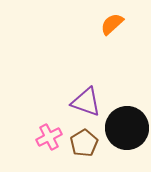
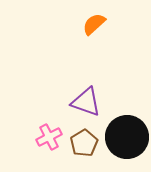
orange semicircle: moved 18 px left
black circle: moved 9 px down
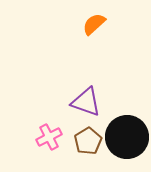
brown pentagon: moved 4 px right, 2 px up
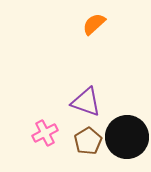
pink cross: moved 4 px left, 4 px up
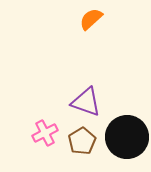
orange semicircle: moved 3 px left, 5 px up
brown pentagon: moved 6 px left
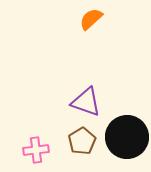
pink cross: moved 9 px left, 17 px down; rotated 20 degrees clockwise
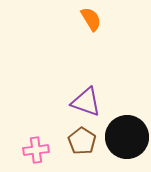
orange semicircle: rotated 100 degrees clockwise
brown pentagon: rotated 8 degrees counterclockwise
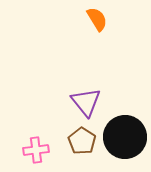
orange semicircle: moved 6 px right
purple triangle: rotated 32 degrees clockwise
black circle: moved 2 px left
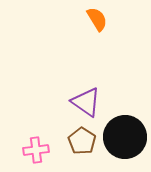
purple triangle: rotated 16 degrees counterclockwise
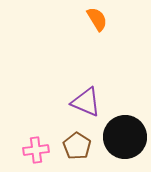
purple triangle: rotated 12 degrees counterclockwise
brown pentagon: moved 5 px left, 5 px down
